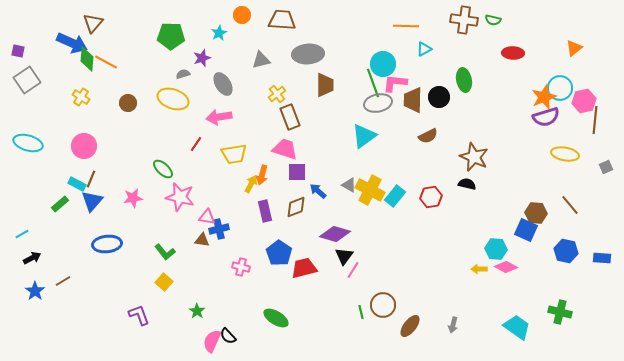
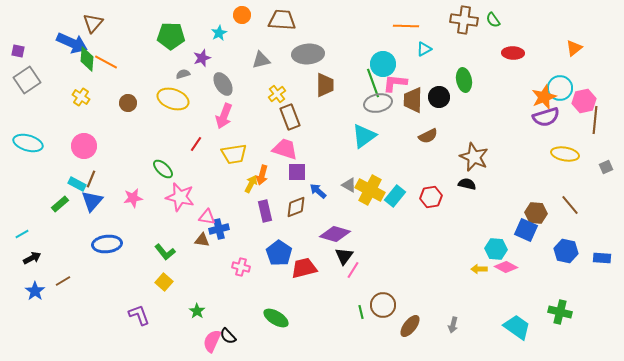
green semicircle at (493, 20): rotated 42 degrees clockwise
pink arrow at (219, 117): moved 5 px right, 1 px up; rotated 60 degrees counterclockwise
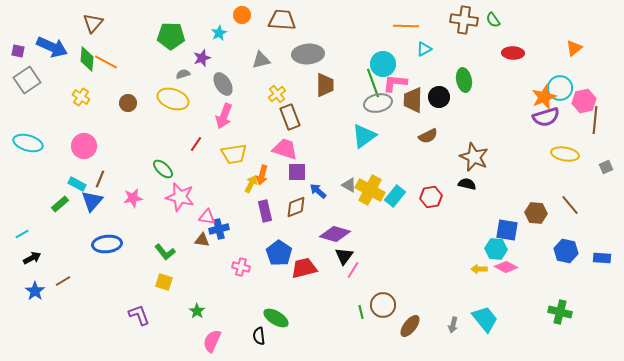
blue arrow at (72, 43): moved 20 px left, 4 px down
brown line at (91, 179): moved 9 px right
blue square at (526, 230): moved 19 px left; rotated 15 degrees counterclockwise
yellow square at (164, 282): rotated 24 degrees counterclockwise
cyan trapezoid at (517, 327): moved 32 px left, 8 px up; rotated 16 degrees clockwise
black semicircle at (228, 336): moved 31 px right; rotated 36 degrees clockwise
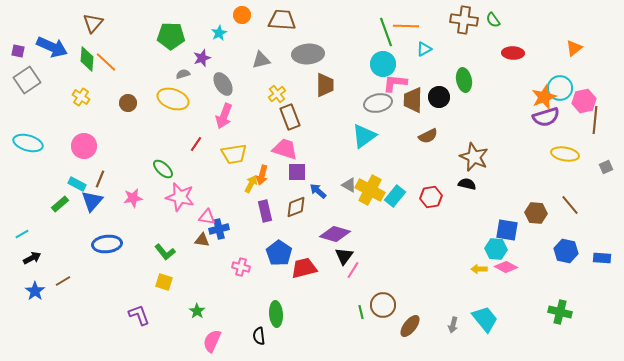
orange line at (106, 62): rotated 15 degrees clockwise
green line at (373, 83): moved 13 px right, 51 px up
green ellipse at (276, 318): moved 4 px up; rotated 55 degrees clockwise
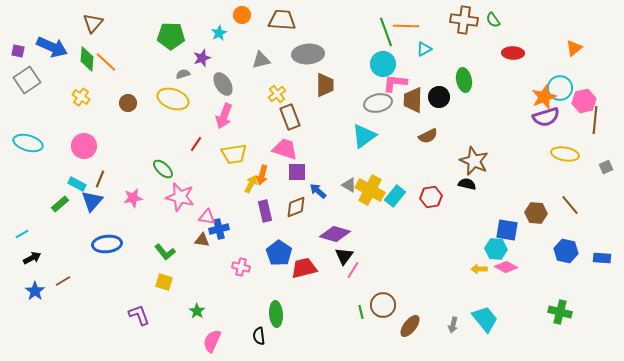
brown star at (474, 157): moved 4 px down
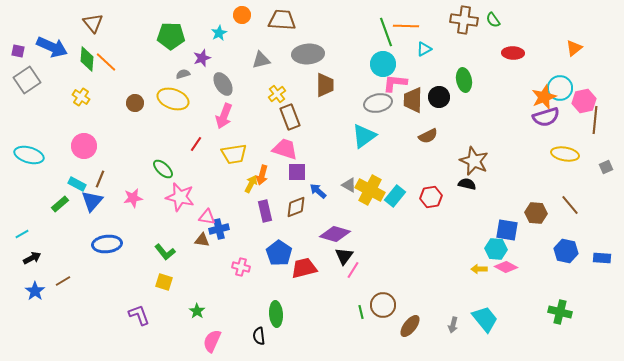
brown triangle at (93, 23): rotated 20 degrees counterclockwise
brown circle at (128, 103): moved 7 px right
cyan ellipse at (28, 143): moved 1 px right, 12 px down
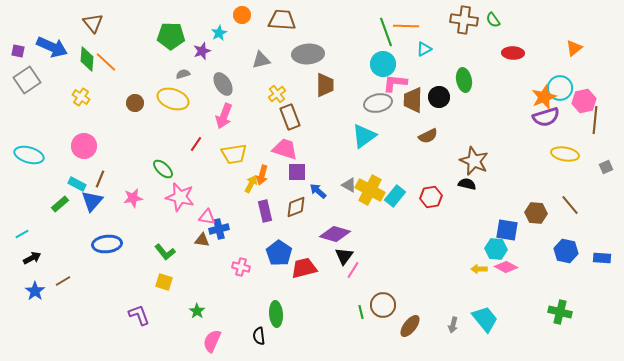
purple star at (202, 58): moved 7 px up
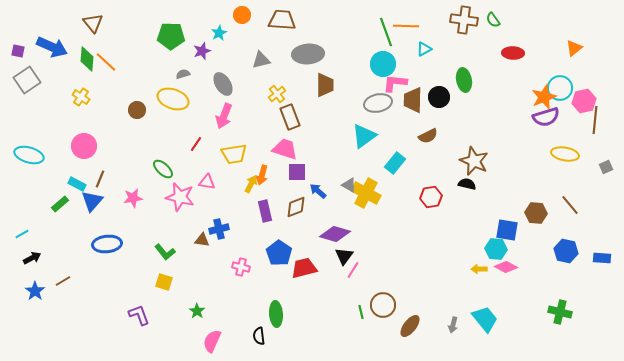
brown circle at (135, 103): moved 2 px right, 7 px down
yellow cross at (370, 190): moved 4 px left, 3 px down
cyan rectangle at (395, 196): moved 33 px up
pink triangle at (207, 217): moved 35 px up
